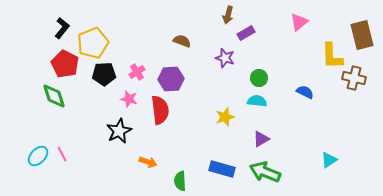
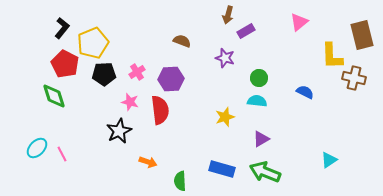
purple rectangle: moved 2 px up
pink star: moved 1 px right, 3 px down
cyan ellipse: moved 1 px left, 8 px up
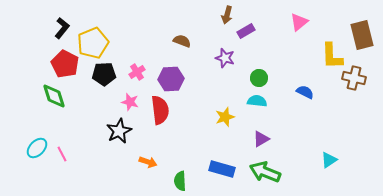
brown arrow: moved 1 px left
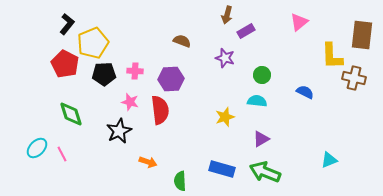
black L-shape: moved 5 px right, 4 px up
brown rectangle: rotated 20 degrees clockwise
pink cross: moved 2 px left, 1 px up; rotated 35 degrees clockwise
green circle: moved 3 px right, 3 px up
green diamond: moved 17 px right, 18 px down
cyan triangle: rotated 12 degrees clockwise
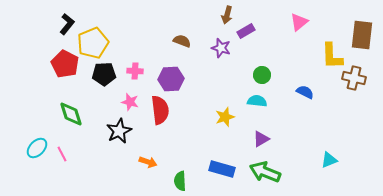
purple star: moved 4 px left, 10 px up
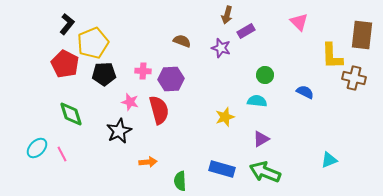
pink triangle: rotated 36 degrees counterclockwise
pink cross: moved 8 px right
green circle: moved 3 px right
red semicircle: moved 1 px left; rotated 8 degrees counterclockwise
orange arrow: rotated 24 degrees counterclockwise
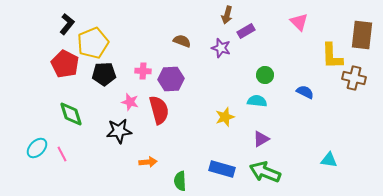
black star: rotated 20 degrees clockwise
cyan triangle: rotated 30 degrees clockwise
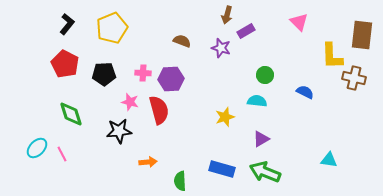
yellow pentagon: moved 19 px right, 15 px up
pink cross: moved 2 px down
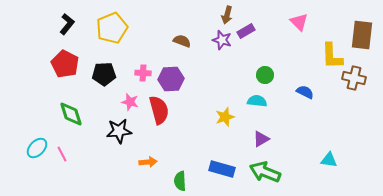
purple star: moved 1 px right, 8 px up
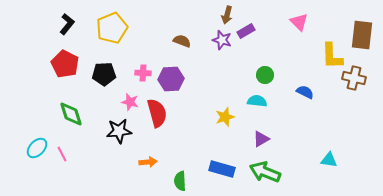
red semicircle: moved 2 px left, 3 px down
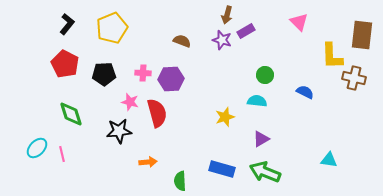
pink line: rotated 14 degrees clockwise
